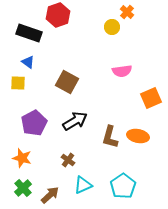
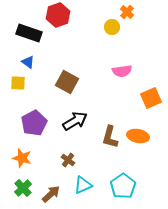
brown arrow: moved 1 px right, 1 px up
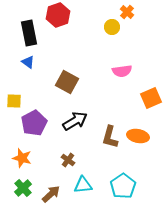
black rectangle: rotated 60 degrees clockwise
yellow square: moved 4 px left, 18 px down
cyan triangle: rotated 18 degrees clockwise
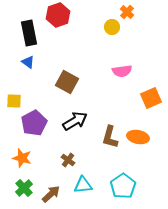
orange ellipse: moved 1 px down
green cross: moved 1 px right
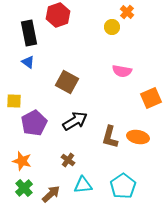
pink semicircle: rotated 18 degrees clockwise
orange star: moved 3 px down
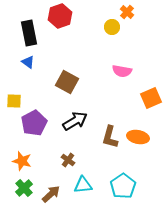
red hexagon: moved 2 px right, 1 px down
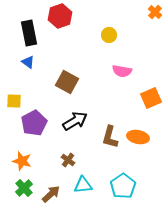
orange cross: moved 28 px right
yellow circle: moved 3 px left, 8 px down
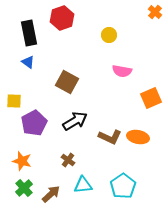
red hexagon: moved 2 px right, 2 px down
brown L-shape: rotated 80 degrees counterclockwise
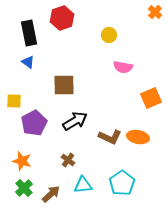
pink semicircle: moved 1 px right, 4 px up
brown square: moved 3 px left, 3 px down; rotated 30 degrees counterclockwise
cyan pentagon: moved 1 px left, 3 px up
